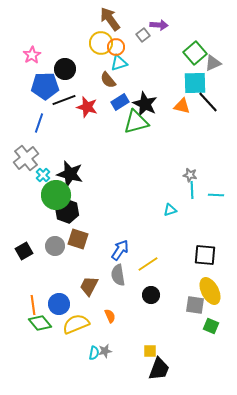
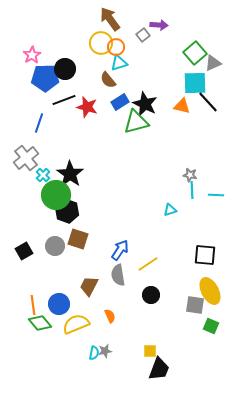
blue pentagon at (45, 86): moved 8 px up
black star at (70, 174): rotated 20 degrees clockwise
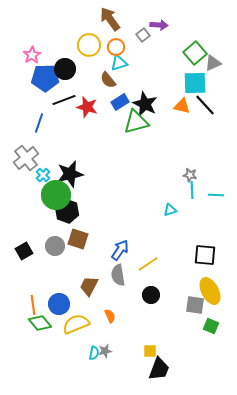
yellow circle at (101, 43): moved 12 px left, 2 px down
black line at (208, 102): moved 3 px left, 3 px down
black star at (70, 174): rotated 24 degrees clockwise
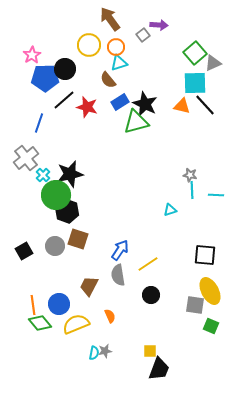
black line at (64, 100): rotated 20 degrees counterclockwise
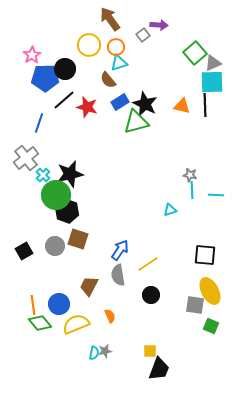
cyan square at (195, 83): moved 17 px right, 1 px up
black line at (205, 105): rotated 40 degrees clockwise
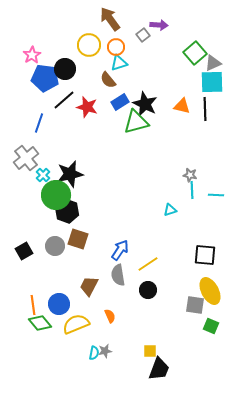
blue pentagon at (45, 78): rotated 8 degrees clockwise
black line at (205, 105): moved 4 px down
black circle at (151, 295): moved 3 px left, 5 px up
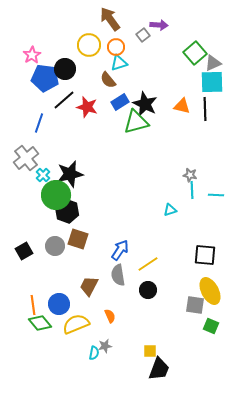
gray star at (105, 351): moved 5 px up
